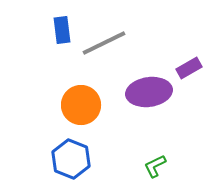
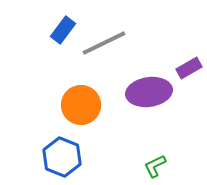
blue rectangle: moved 1 px right; rotated 44 degrees clockwise
blue hexagon: moved 9 px left, 2 px up
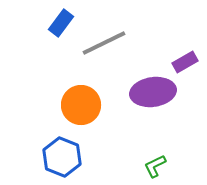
blue rectangle: moved 2 px left, 7 px up
purple rectangle: moved 4 px left, 6 px up
purple ellipse: moved 4 px right
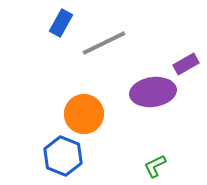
blue rectangle: rotated 8 degrees counterclockwise
purple rectangle: moved 1 px right, 2 px down
orange circle: moved 3 px right, 9 px down
blue hexagon: moved 1 px right, 1 px up
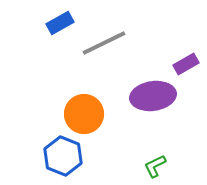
blue rectangle: moved 1 px left; rotated 32 degrees clockwise
purple ellipse: moved 4 px down
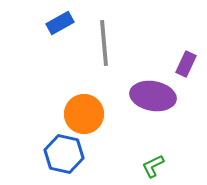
gray line: rotated 69 degrees counterclockwise
purple rectangle: rotated 35 degrees counterclockwise
purple ellipse: rotated 18 degrees clockwise
blue hexagon: moved 1 px right, 2 px up; rotated 9 degrees counterclockwise
green L-shape: moved 2 px left
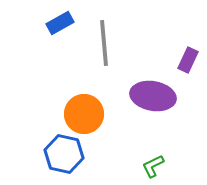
purple rectangle: moved 2 px right, 4 px up
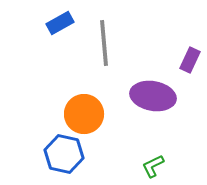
purple rectangle: moved 2 px right
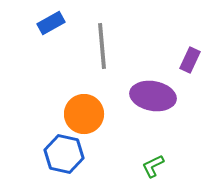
blue rectangle: moved 9 px left
gray line: moved 2 px left, 3 px down
